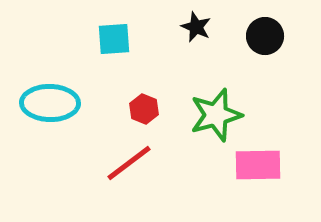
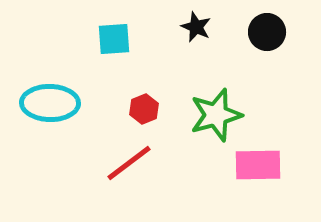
black circle: moved 2 px right, 4 px up
red hexagon: rotated 16 degrees clockwise
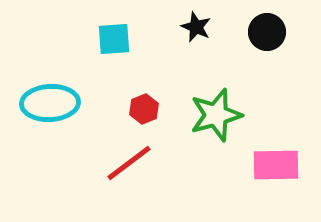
cyan ellipse: rotated 4 degrees counterclockwise
pink rectangle: moved 18 px right
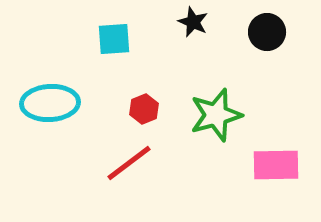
black star: moved 3 px left, 5 px up
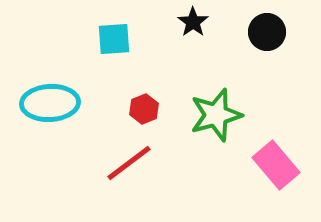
black star: rotated 12 degrees clockwise
pink rectangle: rotated 51 degrees clockwise
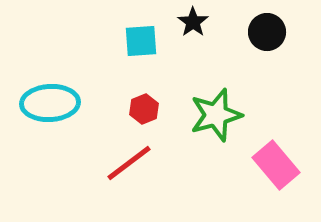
cyan square: moved 27 px right, 2 px down
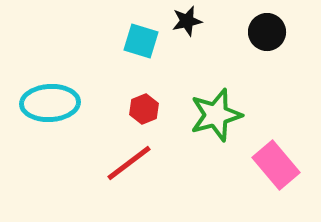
black star: moved 6 px left, 1 px up; rotated 24 degrees clockwise
cyan square: rotated 21 degrees clockwise
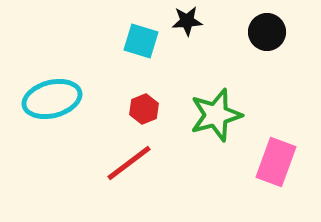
black star: rotated 8 degrees clockwise
cyan ellipse: moved 2 px right, 4 px up; rotated 12 degrees counterclockwise
pink rectangle: moved 3 px up; rotated 60 degrees clockwise
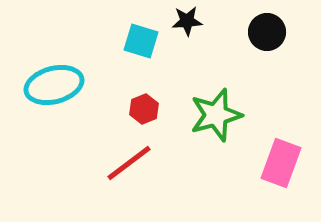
cyan ellipse: moved 2 px right, 14 px up
pink rectangle: moved 5 px right, 1 px down
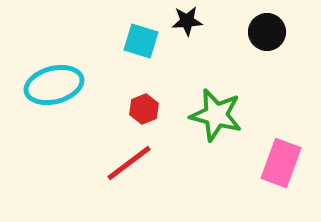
green star: rotated 30 degrees clockwise
